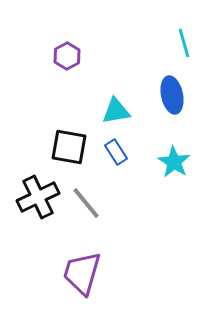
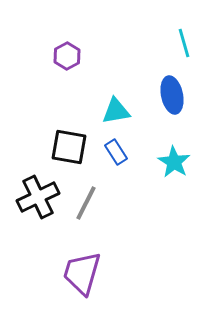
gray line: rotated 66 degrees clockwise
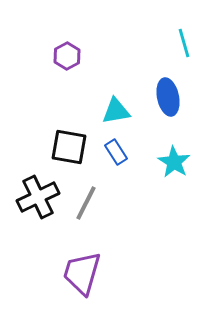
blue ellipse: moved 4 px left, 2 px down
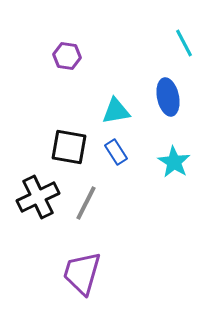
cyan line: rotated 12 degrees counterclockwise
purple hexagon: rotated 24 degrees counterclockwise
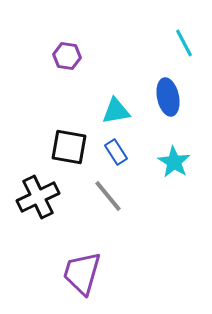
gray line: moved 22 px right, 7 px up; rotated 66 degrees counterclockwise
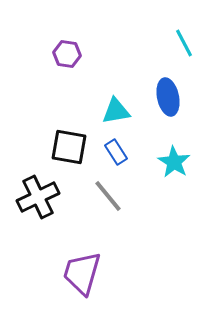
purple hexagon: moved 2 px up
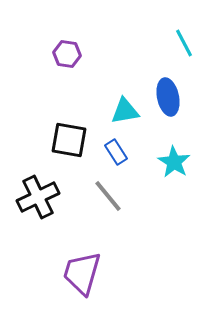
cyan triangle: moved 9 px right
black square: moved 7 px up
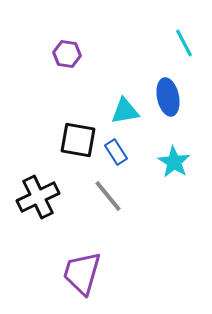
black square: moved 9 px right
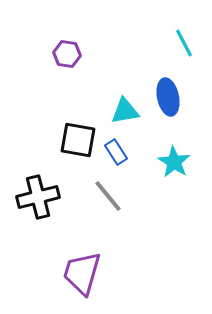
black cross: rotated 12 degrees clockwise
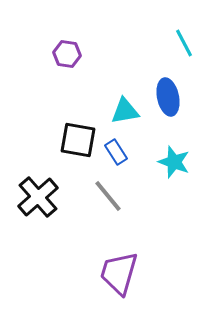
cyan star: rotated 12 degrees counterclockwise
black cross: rotated 27 degrees counterclockwise
purple trapezoid: moved 37 px right
